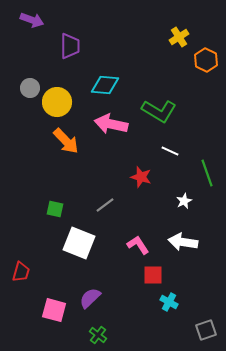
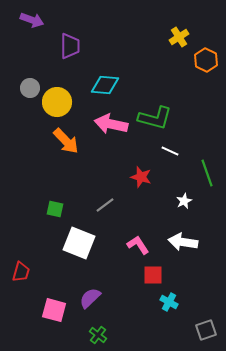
green L-shape: moved 4 px left, 7 px down; rotated 16 degrees counterclockwise
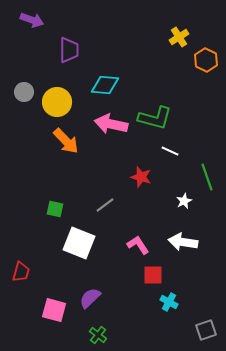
purple trapezoid: moved 1 px left, 4 px down
gray circle: moved 6 px left, 4 px down
green line: moved 4 px down
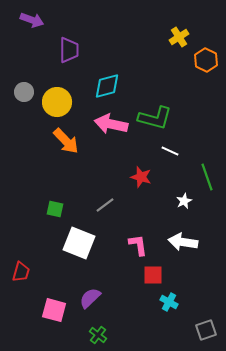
cyan diamond: moved 2 px right, 1 px down; rotated 20 degrees counterclockwise
pink L-shape: rotated 25 degrees clockwise
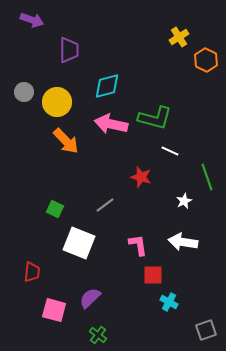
green square: rotated 12 degrees clockwise
red trapezoid: moved 11 px right; rotated 10 degrees counterclockwise
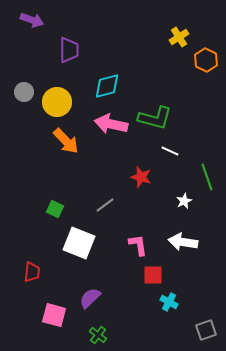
pink square: moved 5 px down
